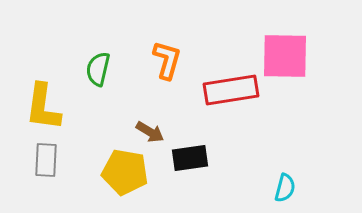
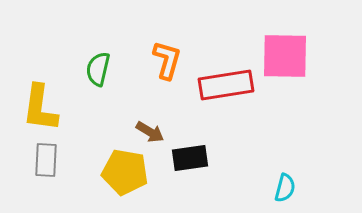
red rectangle: moved 5 px left, 5 px up
yellow L-shape: moved 3 px left, 1 px down
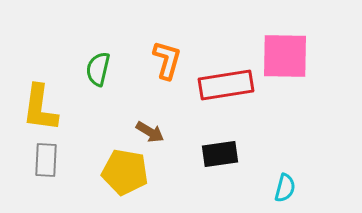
black rectangle: moved 30 px right, 4 px up
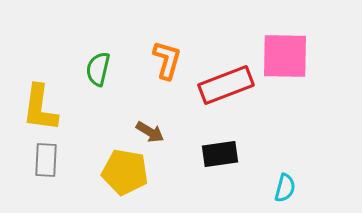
red rectangle: rotated 12 degrees counterclockwise
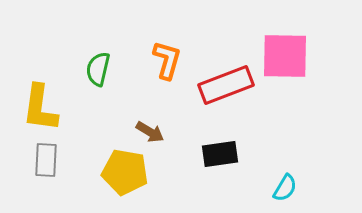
cyan semicircle: rotated 16 degrees clockwise
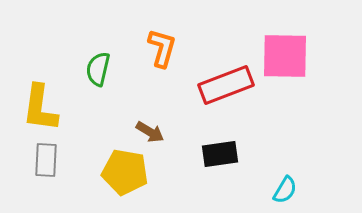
orange L-shape: moved 5 px left, 12 px up
cyan semicircle: moved 2 px down
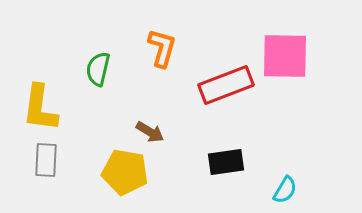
black rectangle: moved 6 px right, 8 px down
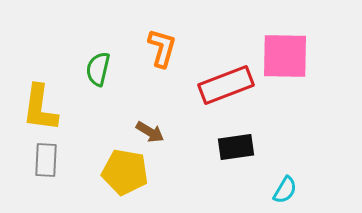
black rectangle: moved 10 px right, 15 px up
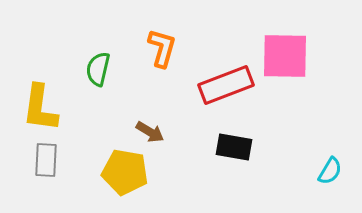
black rectangle: moved 2 px left; rotated 18 degrees clockwise
cyan semicircle: moved 45 px right, 19 px up
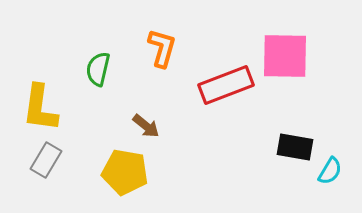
brown arrow: moved 4 px left, 6 px up; rotated 8 degrees clockwise
black rectangle: moved 61 px right
gray rectangle: rotated 28 degrees clockwise
